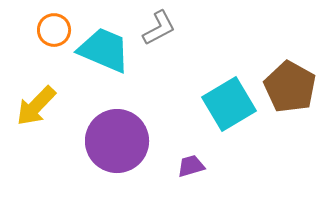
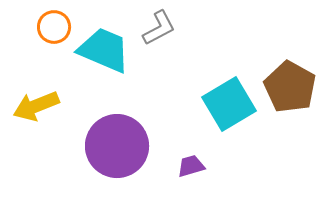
orange circle: moved 3 px up
yellow arrow: rotated 24 degrees clockwise
purple circle: moved 5 px down
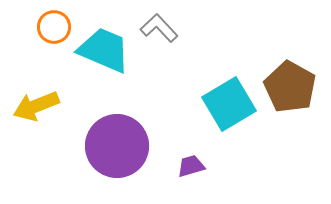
gray L-shape: rotated 105 degrees counterclockwise
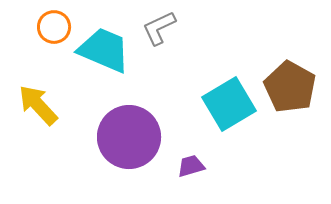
gray L-shape: rotated 72 degrees counterclockwise
yellow arrow: moved 2 px right, 1 px up; rotated 69 degrees clockwise
purple circle: moved 12 px right, 9 px up
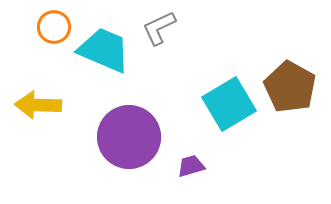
yellow arrow: rotated 45 degrees counterclockwise
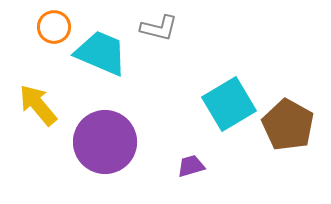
gray L-shape: rotated 141 degrees counterclockwise
cyan trapezoid: moved 3 px left, 3 px down
brown pentagon: moved 2 px left, 38 px down
yellow arrow: rotated 48 degrees clockwise
purple circle: moved 24 px left, 5 px down
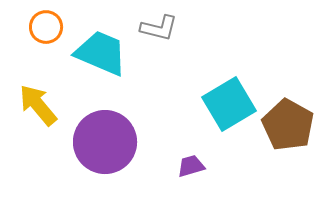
orange circle: moved 8 px left
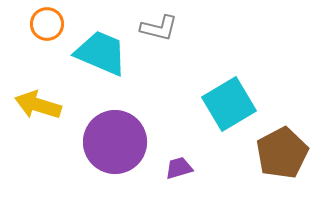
orange circle: moved 1 px right, 3 px up
yellow arrow: rotated 33 degrees counterclockwise
brown pentagon: moved 6 px left, 28 px down; rotated 15 degrees clockwise
purple circle: moved 10 px right
purple trapezoid: moved 12 px left, 2 px down
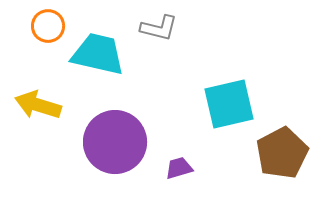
orange circle: moved 1 px right, 2 px down
cyan trapezoid: moved 3 px left, 1 px down; rotated 10 degrees counterclockwise
cyan square: rotated 18 degrees clockwise
